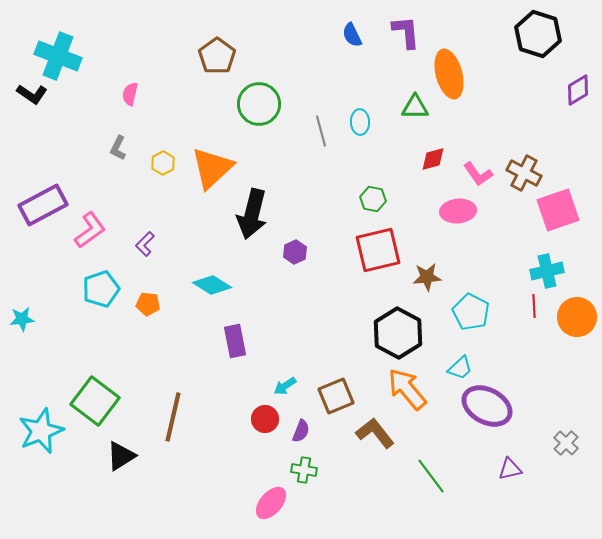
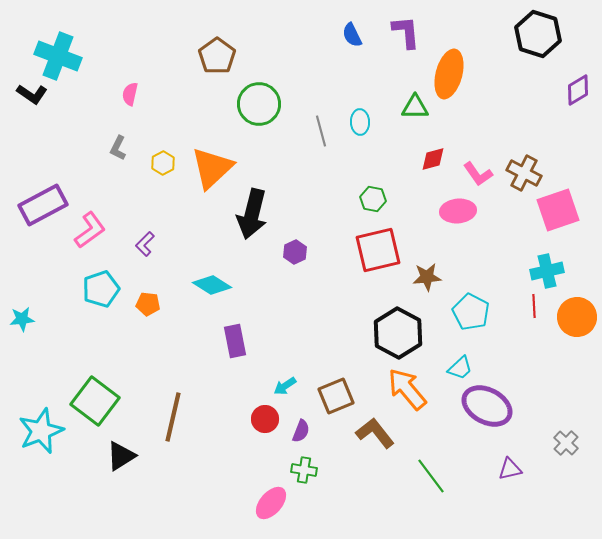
orange ellipse at (449, 74): rotated 30 degrees clockwise
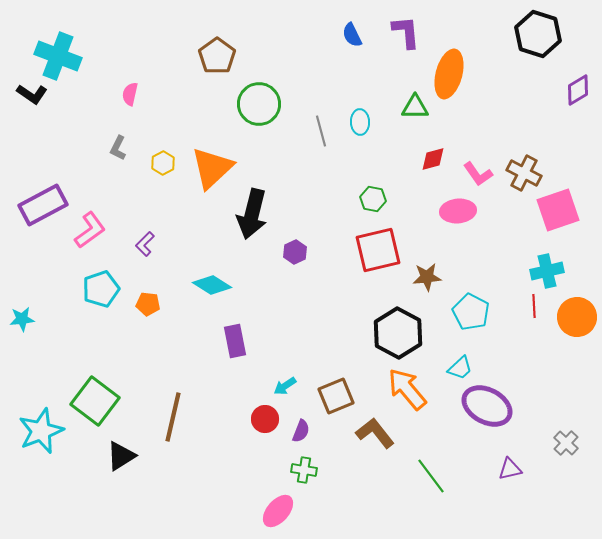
pink ellipse at (271, 503): moved 7 px right, 8 px down
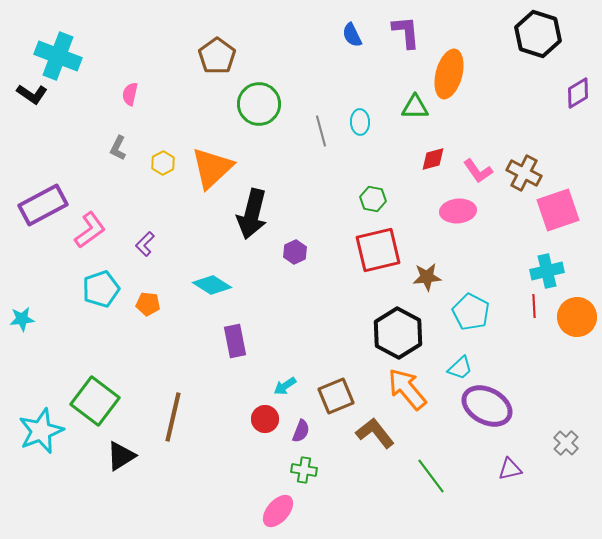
purple diamond at (578, 90): moved 3 px down
pink L-shape at (478, 174): moved 3 px up
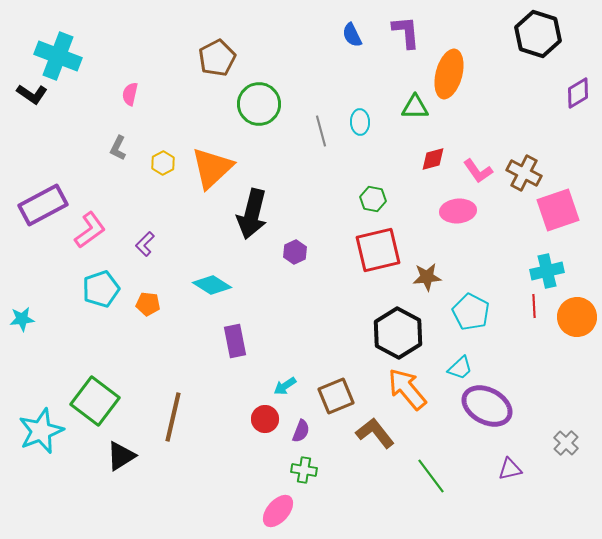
brown pentagon at (217, 56): moved 2 px down; rotated 9 degrees clockwise
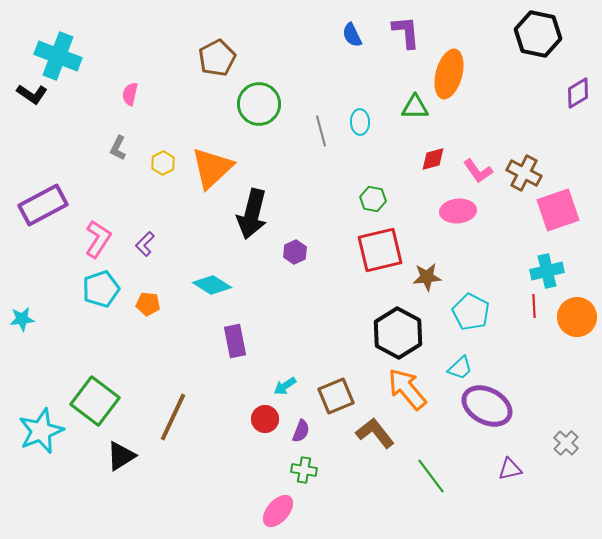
black hexagon at (538, 34): rotated 6 degrees counterclockwise
pink L-shape at (90, 230): moved 8 px right, 9 px down; rotated 21 degrees counterclockwise
red square at (378, 250): moved 2 px right
brown line at (173, 417): rotated 12 degrees clockwise
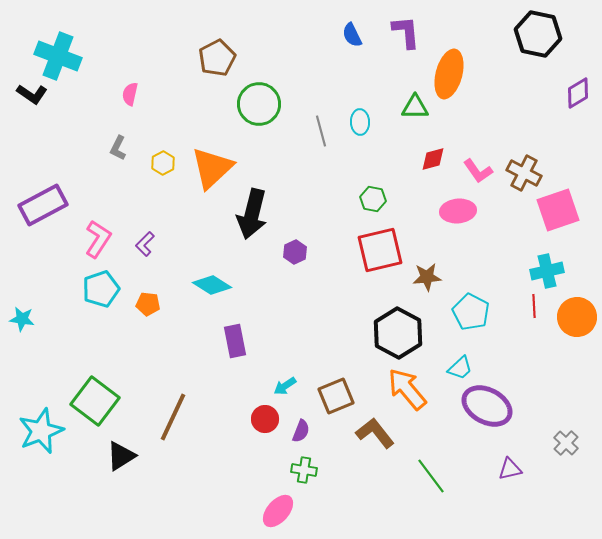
cyan star at (22, 319): rotated 15 degrees clockwise
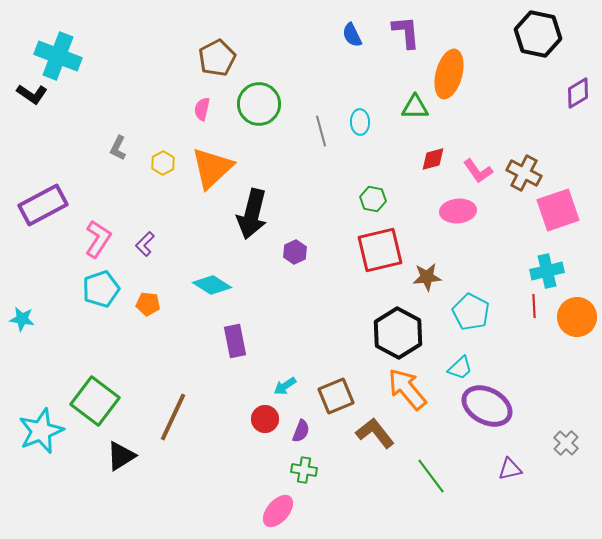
pink semicircle at (130, 94): moved 72 px right, 15 px down
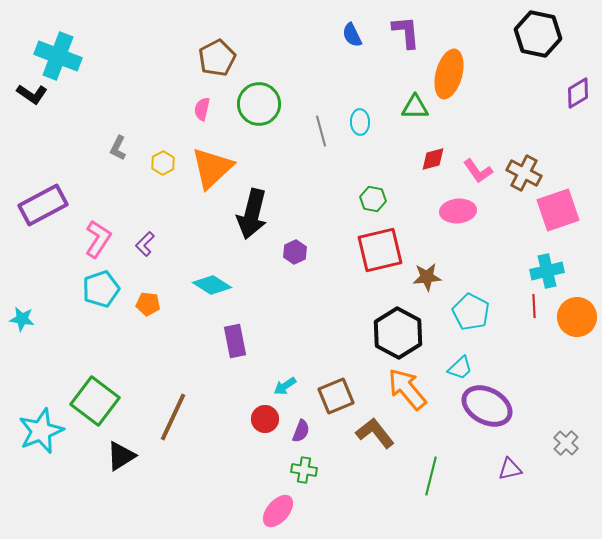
green line at (431, 476): rotated 51 degrees clockwise
